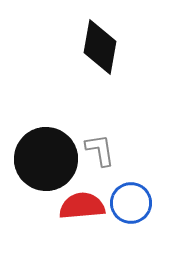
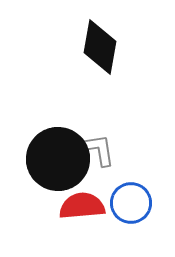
black circle: moved 12 px right
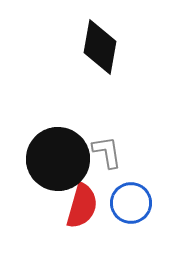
gray L-shape: moved 7 px right, 2 px down
red semicircle: rotated 111 degrees clockwise
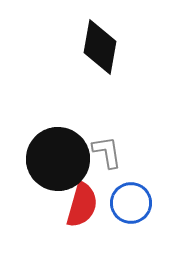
red semicircle: moved 1 px up
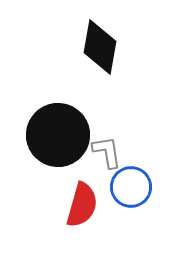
black circle: moved 24 px up
blue circle: moved 16 px up
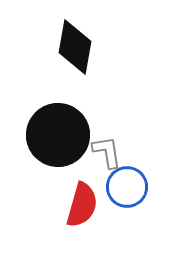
black diamond: moved 25 px left
blue circle: moved 4 px left
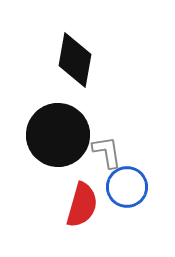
black diamond: moved 13 px down
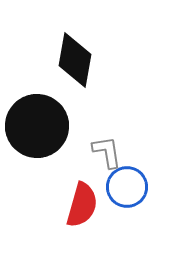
black circle: moved 21 px left, 9 px up
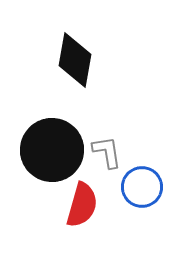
black circle: moved 15 px right, 24 px down
blue circle: moved 15 px right
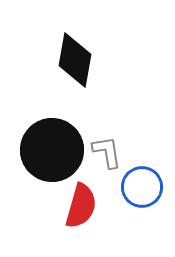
red semicircle: moved 1 px left, 1 px down
